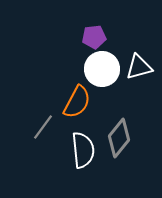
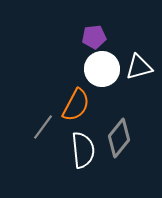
orange semicircle: moved 1 px left, 3 px down
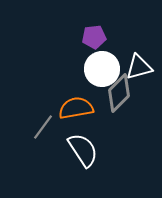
orange semicircle: moved 3 px down; rotated 128 degrees counterclockwise
gray diamond: moved 45 px up; rotated 6 degrees clockwise
white semicircle: rotated 27 degrees counterclockwise
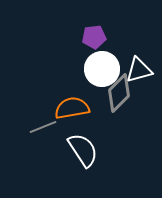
white triangle: moved 3 px down
orange semicircle: moved 4 px left
gray line: rotated 32 degrees clockwise
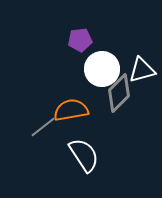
purple pentagon: moved 14 px left, 3 px down
white triangle: moved 3 px right
orange semicircle: moved 1 px left, 2 px down
gray line: rotated 16 degrees counterclockwise
white semicircle: moved 1 px right, 5 px down
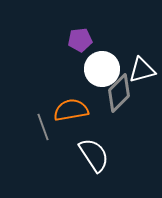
gray line: rotated 72 degrees counterclockwise
white semicircle: moved 10 px right
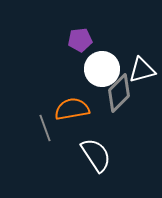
orange semicircle: moved 1 px right, 1 px up
gray line: moved 2 px right, 1 px down
white semicircle: moved 2 px right
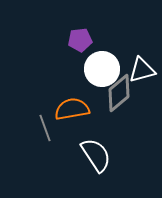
gray diamond: rotated 6 degrees clockwise
